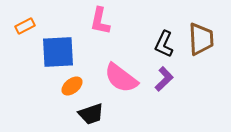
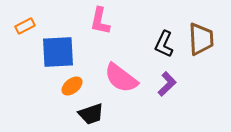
purple L-shape: moved 3 px right, 5 px down
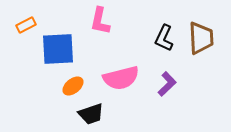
orange rectangle: moved 1 px right, 1 px up
brown trapezoid: moved 1 px up
black L-shape: moved 6 px up
blue square: moved 3 px up
pink semicircle: rotated 51 degrees counterclockwise
orange ellipse: moved 1 px right
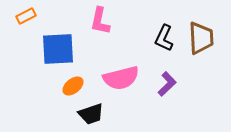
orange rectangle: moved 9 px up
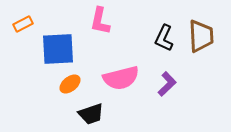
orange rectangle: moved 3 px left, 8 px down
brown trapezoid: moved 2 px up
orange ellipse: moved 3 px left, 2 px up
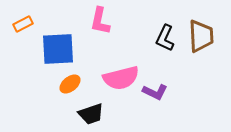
black L-shape: moved 1 px right
purple L-shape: moved 12 px left, 8 px down; rotated 70 degrees clockwise
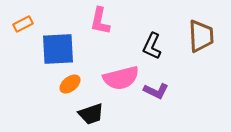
black L-shape: moved 13 px left, 8 px down
purple L-shape: moved 1 px right, 1 px up
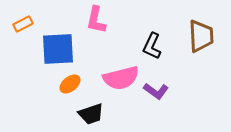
pink L-shape: moved 4 px left, 1 px up
purple L-shape: rotated 10 degrees clockwise
